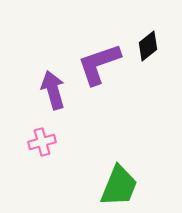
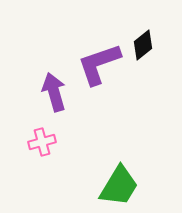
black diamond: moved 5 px left, 1 px up
purple arrow: moved 1 px right, 2 px down
green trapezoid: rotated 9 degrees clockwise
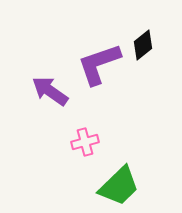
purple arrow: moved 4 px left, 1 px up; rotated 39 degrees counterclockwise
pink cross: moved 43 px right
green trapezoid: rotated 15 degrees clockwise
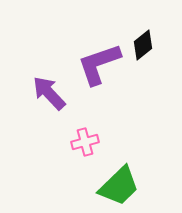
purple arrow: moved 1 px left, 2 px down; rotated 12 degrees clockwise
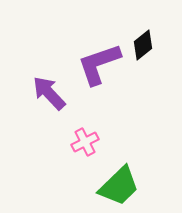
pink cross: rotated 12 degrees counterclockwise
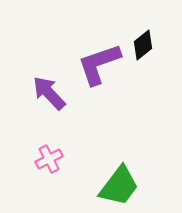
pink cross: moved 36 px left, 17 px down
green trapezoid: rotated 9 degrees counterclockwise
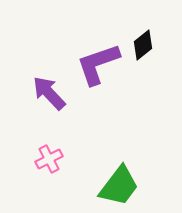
purple L-shape: moved 1 px left
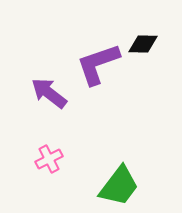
black diamond: moved 1 px up; rotated 40 degrees clockwise
purple arrow: rotated 9 degrees counterclockwise
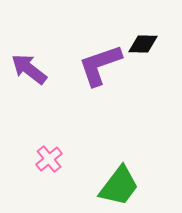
purple L-shape: moved 2 px right, 1 px down
purple arrow: moved 20 px left, 24 px up
pink cross: rotated 12 degrees counterclockwise
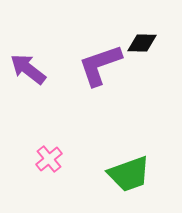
black diamond: moved 1 px left, 1 px up
purple arrow: moved 1 px left
green trapezoid: moved 10 px right, 12 px up; rotated 33 degrees clockwise
